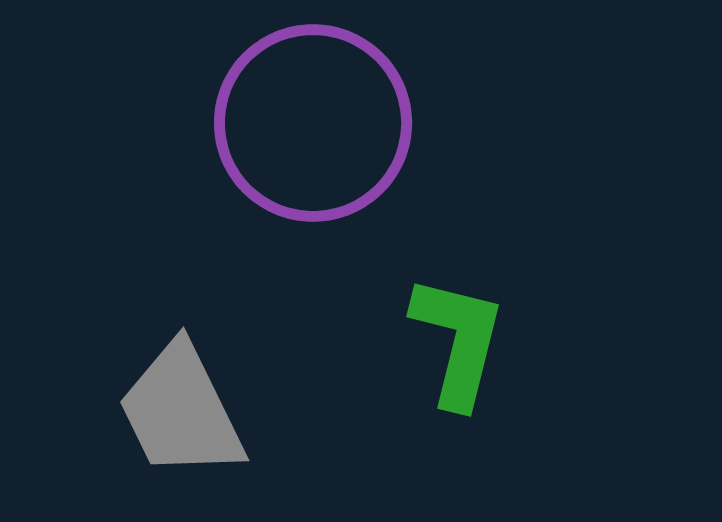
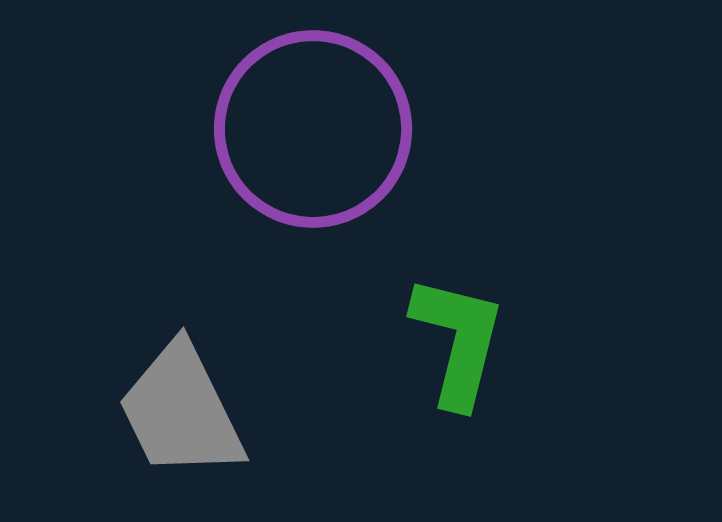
purple circle: moved 6 px down
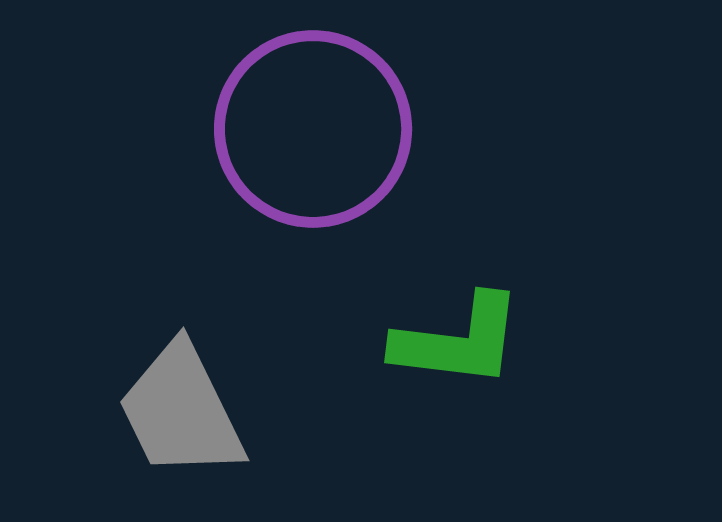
green L-shape: rotated 83 degrees clockwise
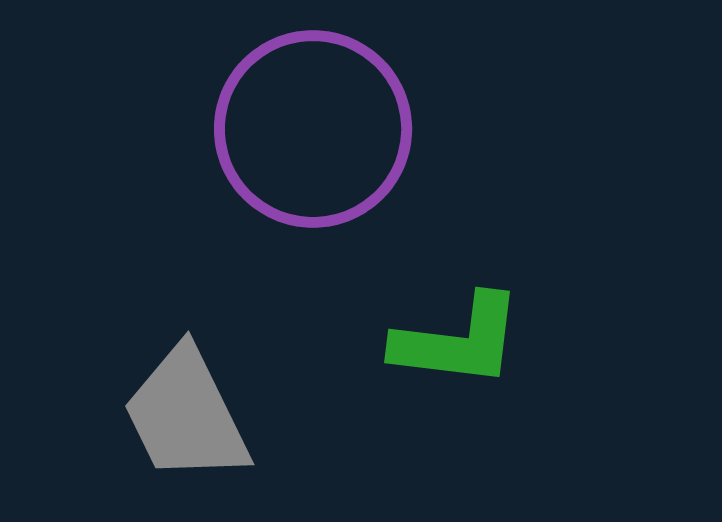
gray trapezoid: moved 5 px right, 4 px down
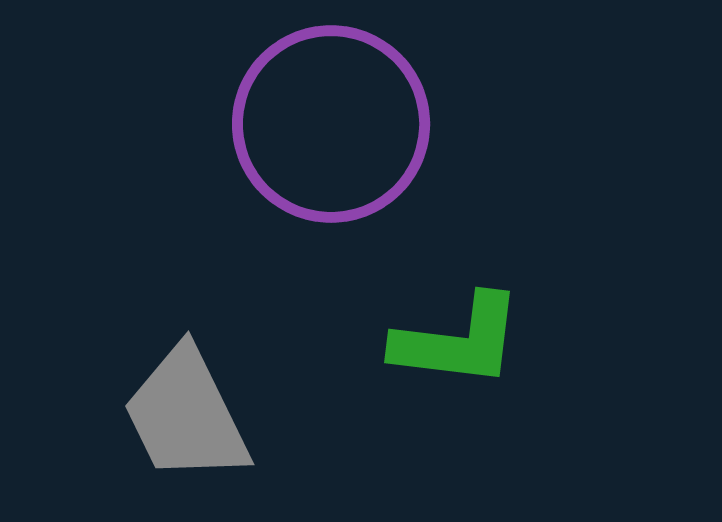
purple circle: moved 18 px right, 5 px up
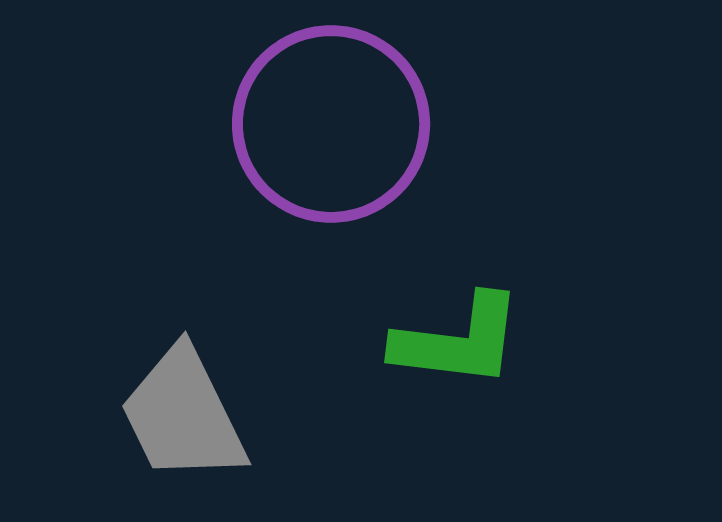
gray trapezoid: moved 3 px left
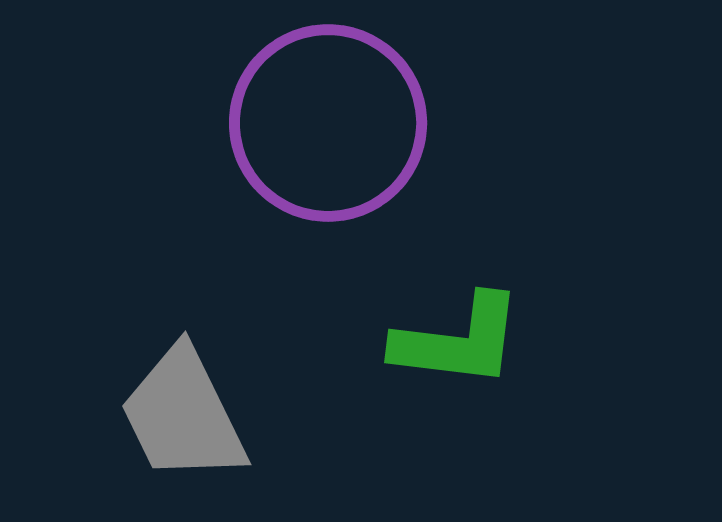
purple circle: moved 3 px left, 1 px up
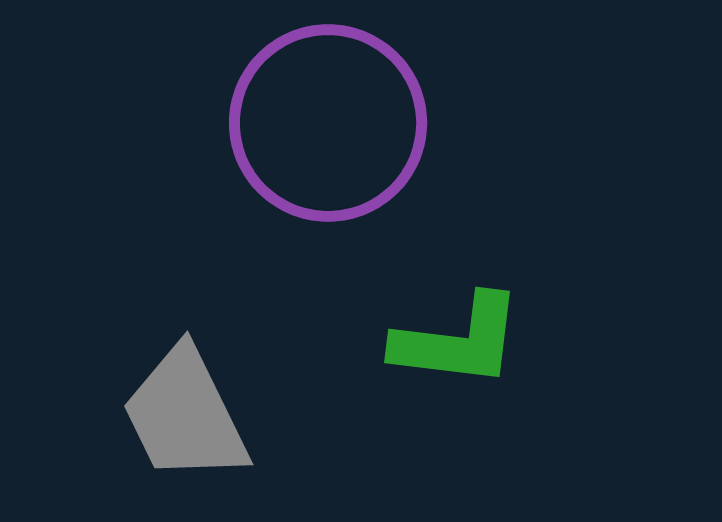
gray trapezoid: moved 2 px right
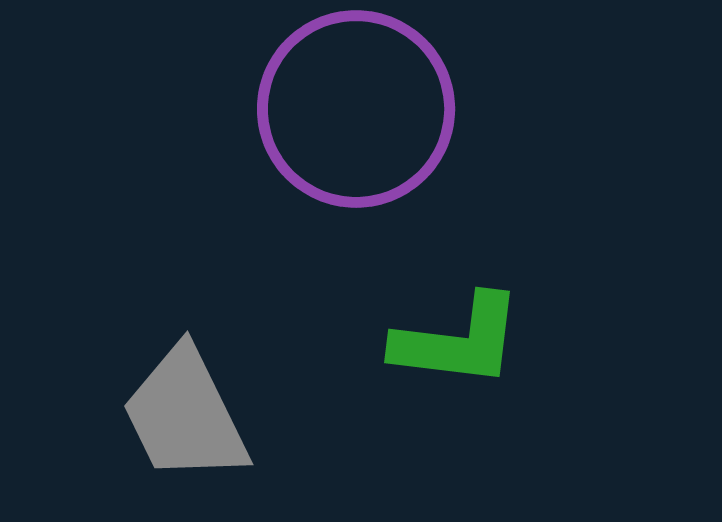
purple circle: moved 28 px right, 14 px up
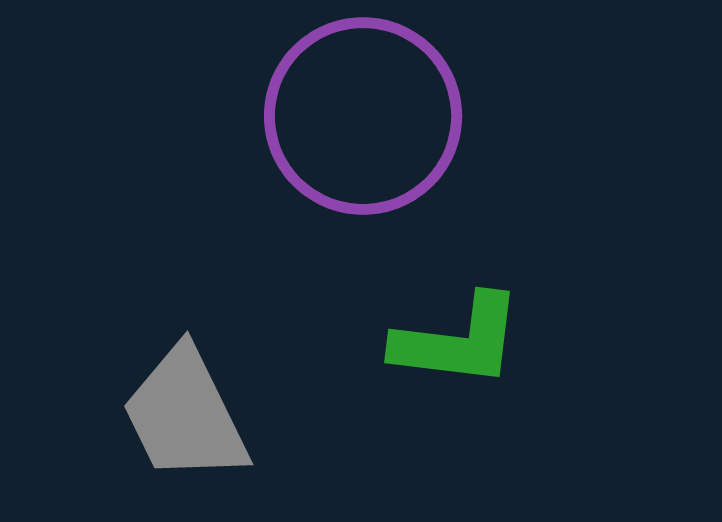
purple circle: moved 7 px right, 7 px down
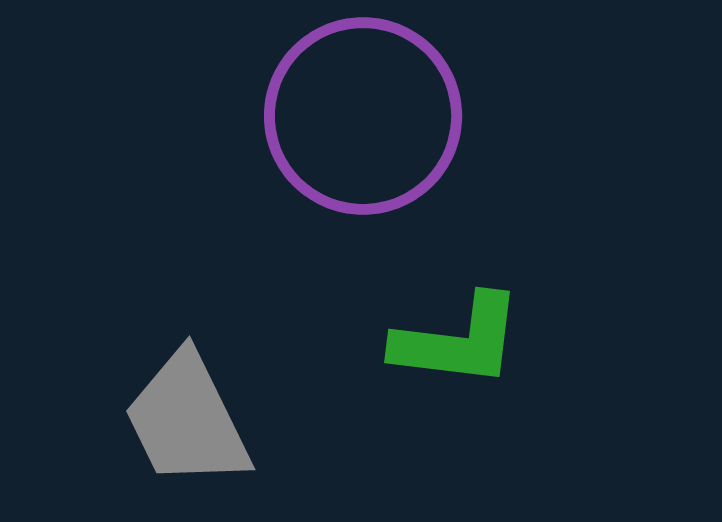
gray trapezoid: moved 2 px right, 5 px down
